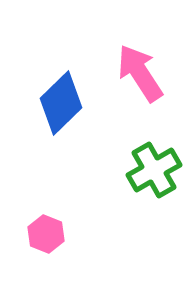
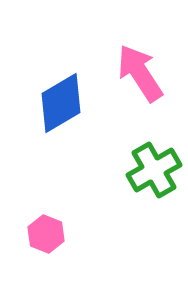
blue diamond: rotated 14 degrees clockwise
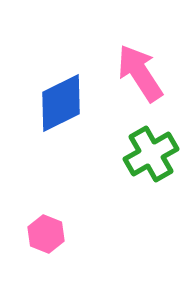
blue diamond: rotated 4 degrees clockwise
green cross: moved 3 px left, 16 px up
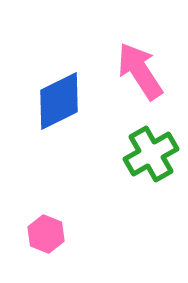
pink arrow: moved 2 px up
blue diamond: moved 2 px left, 2 px up
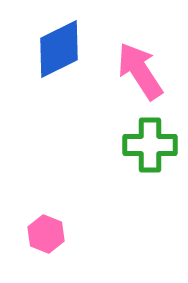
blue diamond: moved 52 px up
green cross: moved 1 px left, 9 px up; rotated 30 degrees clockwise
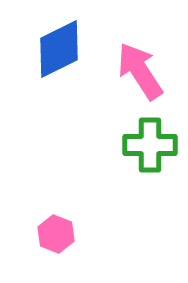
pink hexagon: moved 10 px right
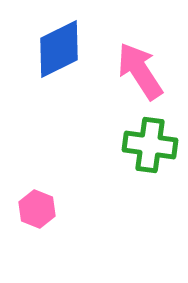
green cross: rotated 8 degrees clockwise
pink hexagon: moved 19 px left, 25 px up
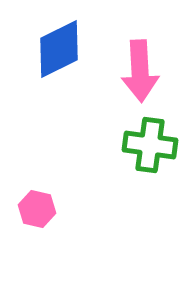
pink arrow: rotated 150 degrees counterclockwise
pink hexagon: rotated 9 degrees counterclockwise
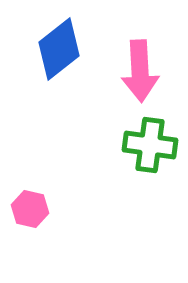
blue diamond: rotated 12 degrees counterclockwise
pink hexagon: moved 7 px left
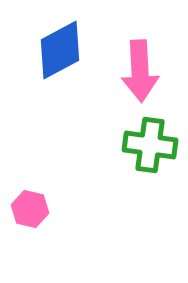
blue diamond: moved 1 px right, 1 px down; rotated 10 degrees clockwise
